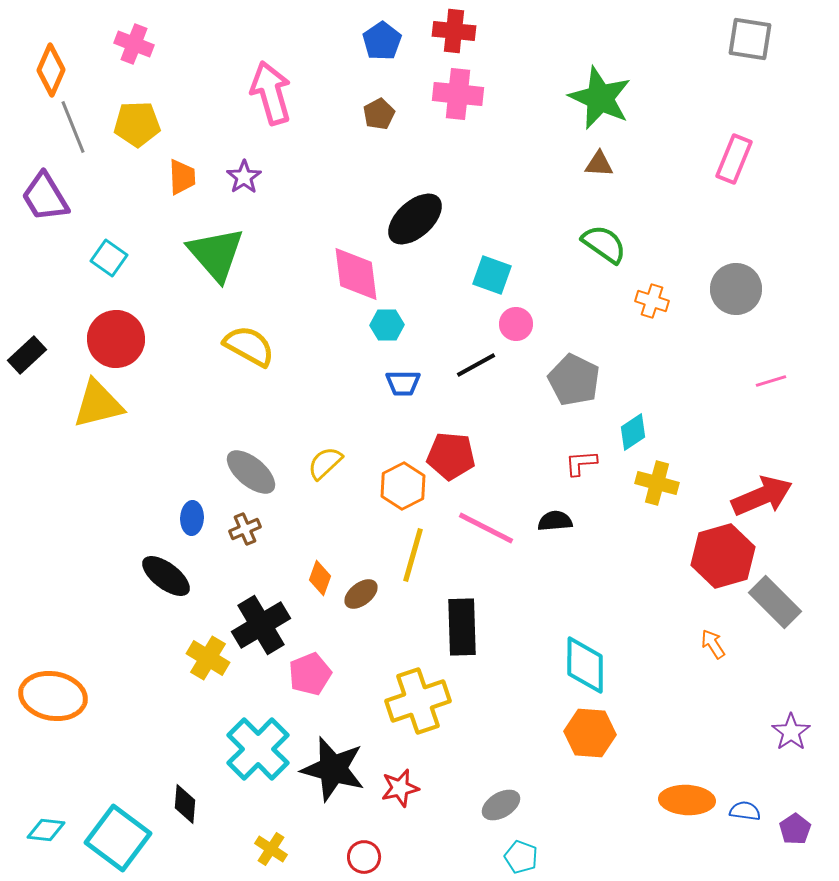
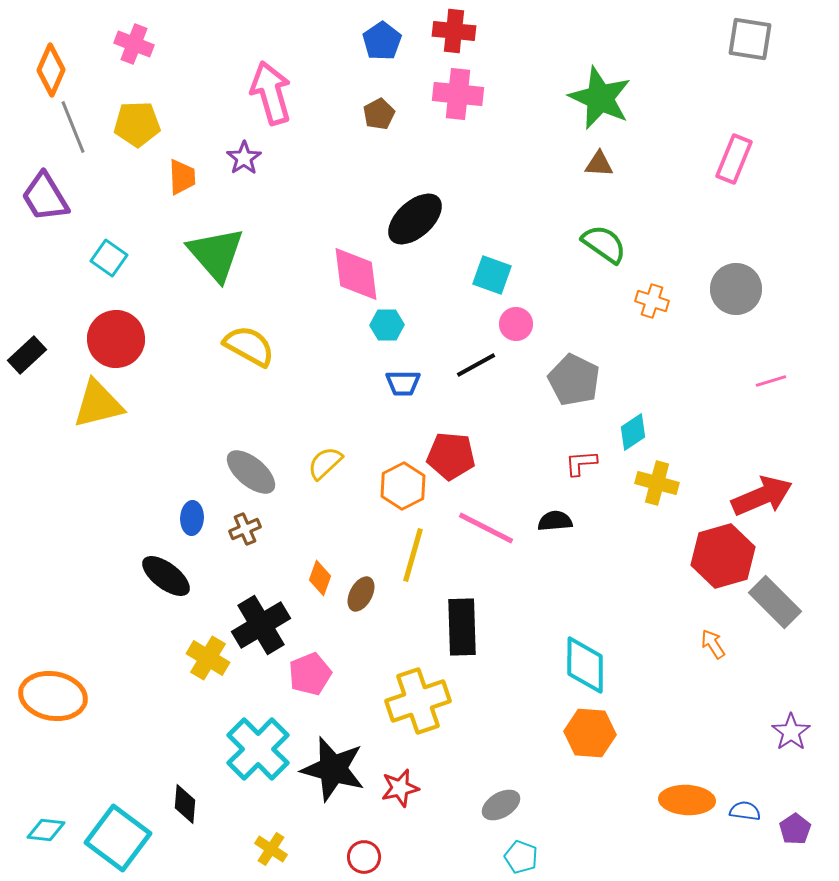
purple star at (244, 177): moved 19 px up
brown ellipse at (361, 594): rotated 24 degrees counterclockwise
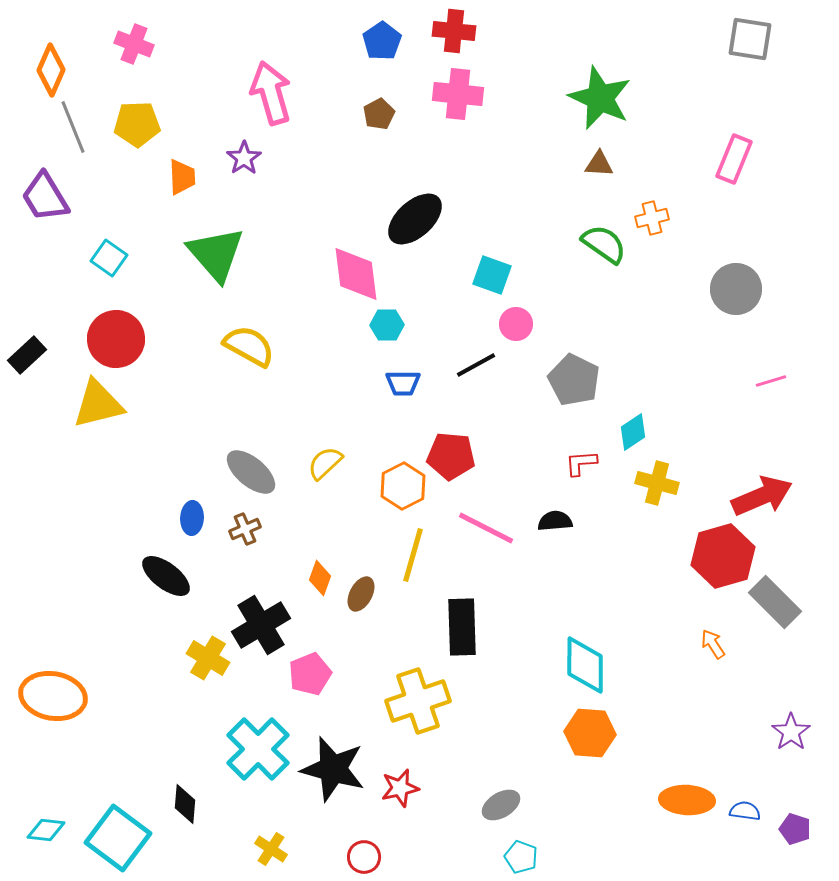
orange cross at (652, 301): moved 83 px up; rotated 32 degrees counterclockwise
purple pentagon at (795, 829): rotated 20 degrees counterclockwise
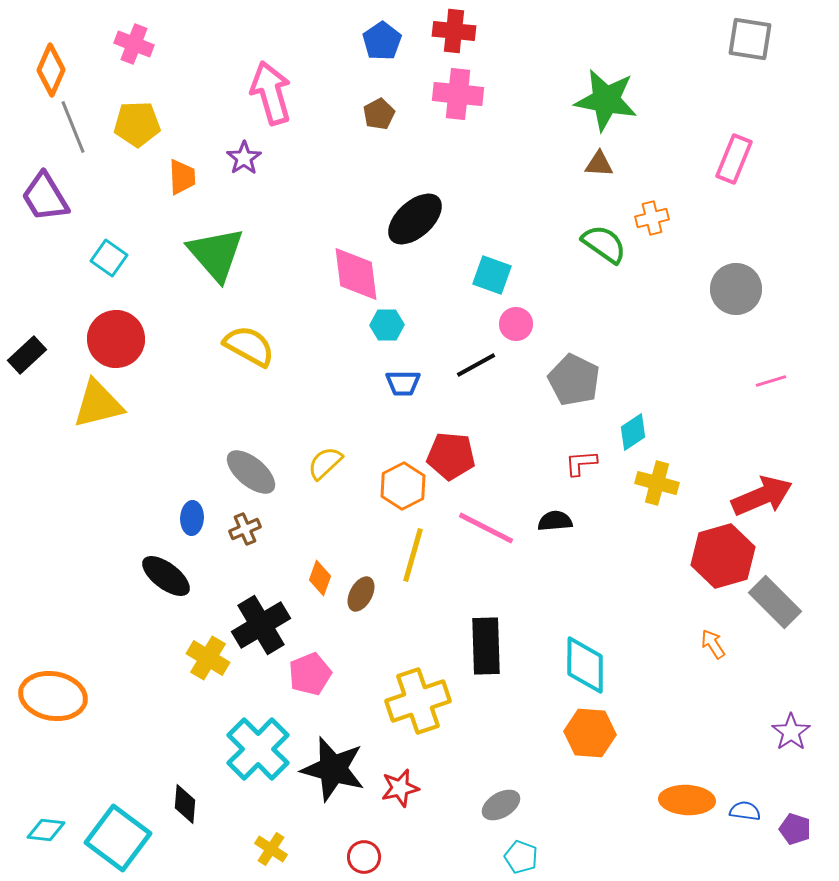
green star at (600, 98): moved 6 px right, 2 px down; rotated 14 degrees counterclockwise
black rectangle at (462, 627): moved 24 px right, 19 px down
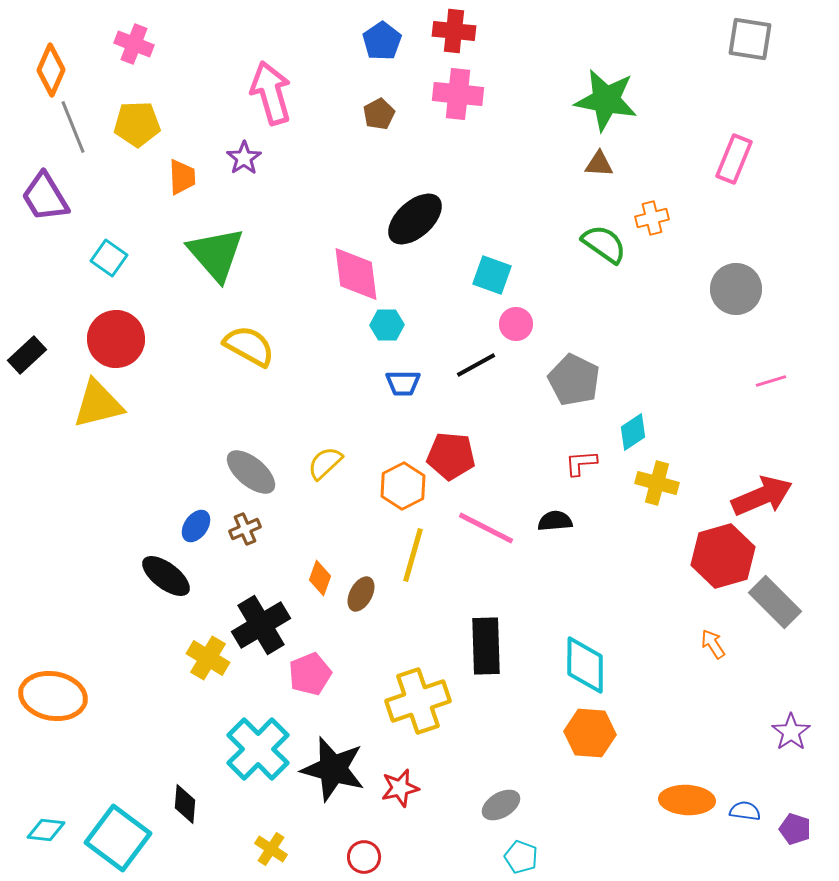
blue ellipse at (192, 518): moved 4 px right, 8 px down; rotated 32 degrees clockwise
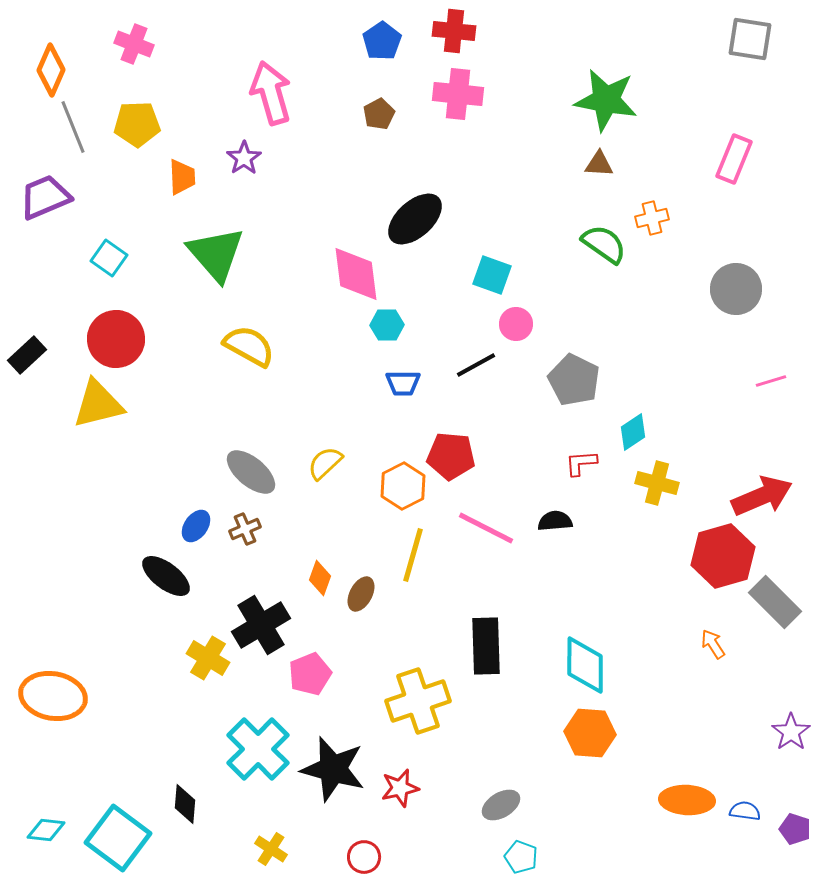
purple trapezoid at (45, 197): rotated 98 degrees clockwise
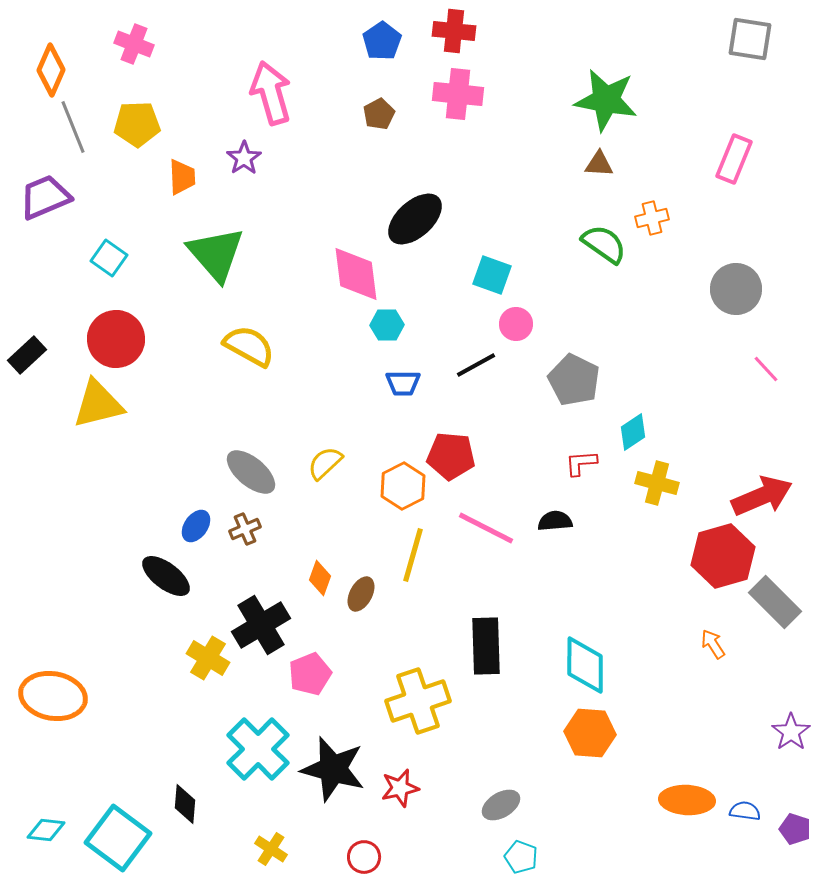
pink line at (771, 381): moved 5 px left, 12 px up; rotated 64 degrees clockwise
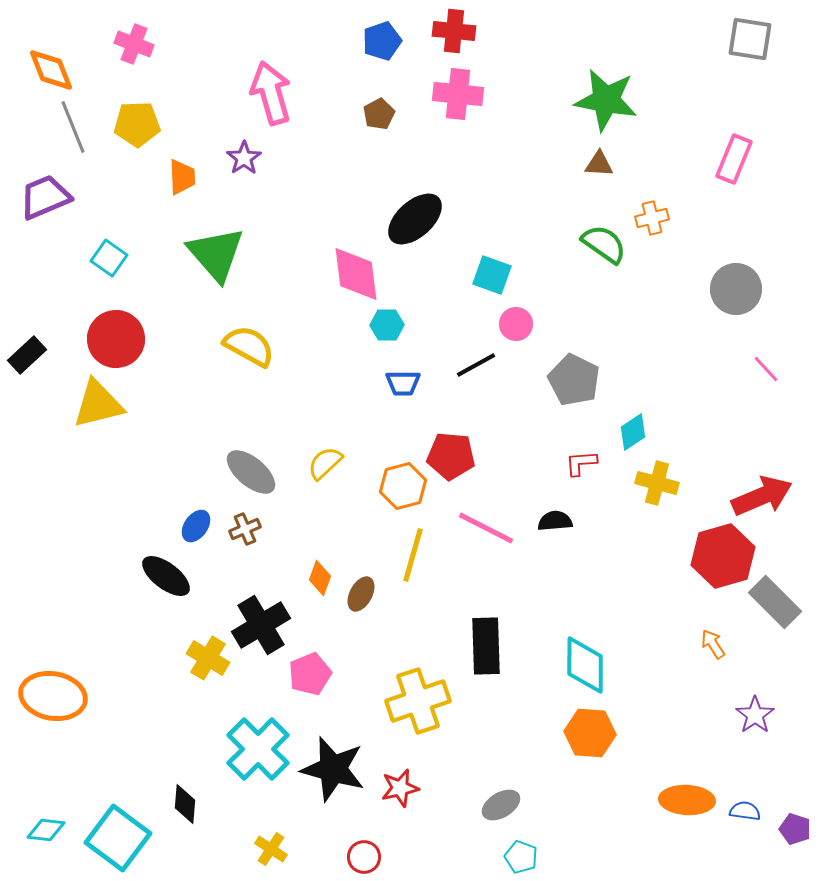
blue pentagon at (382, 41): rotated 15 degrees clockwise
orange diamond at (51, 70): rotated 45 degrees counterclockwise
orange hexagon at (403, 486): rotated 12 degrees clockwise
purple star at (791, 732): moved 36 px left, 17 px up
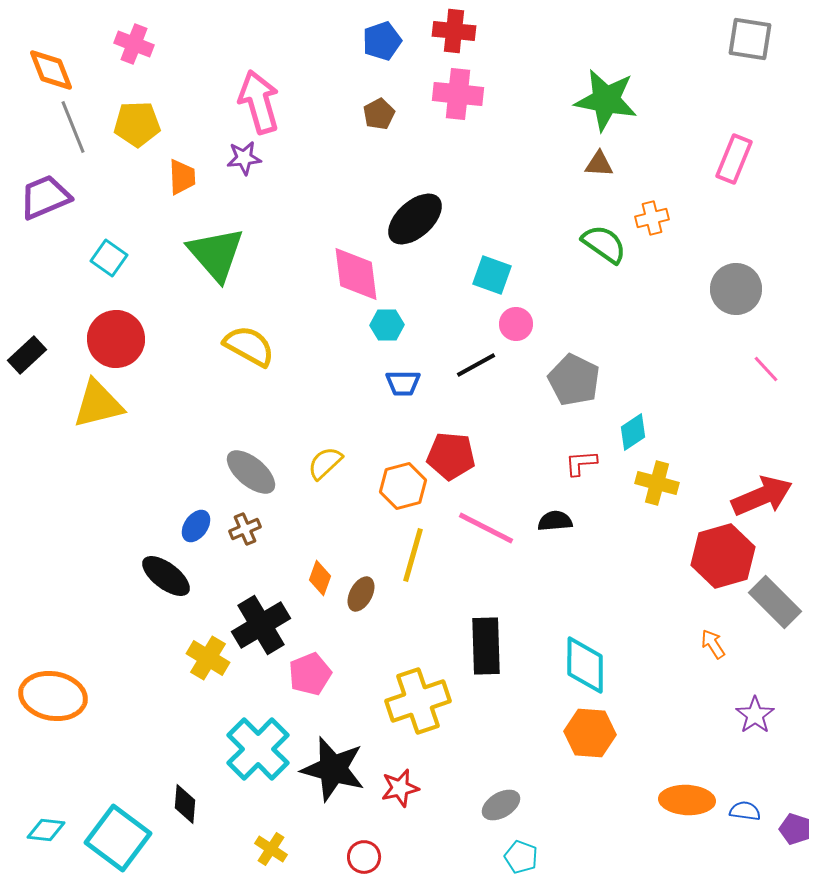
pink arrow at (271, 93): moved 12 px left, 9 px down
purple star at (244, 158): rotated 28 degrees clockwise
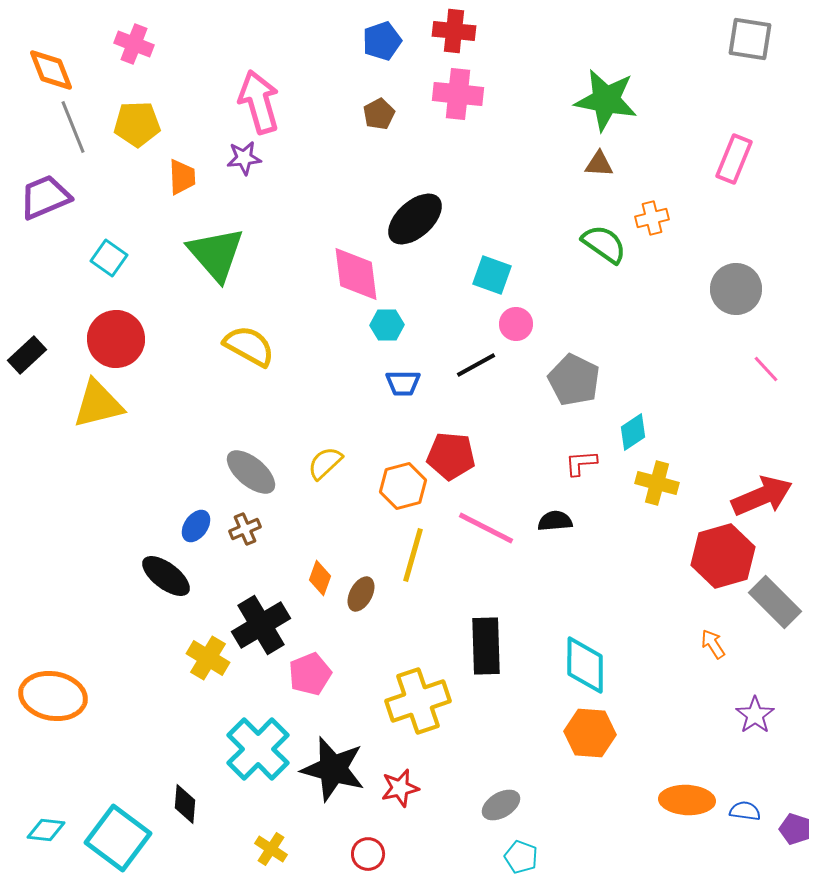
red circle at (364, 857): moved 4 px right, 3 px up
